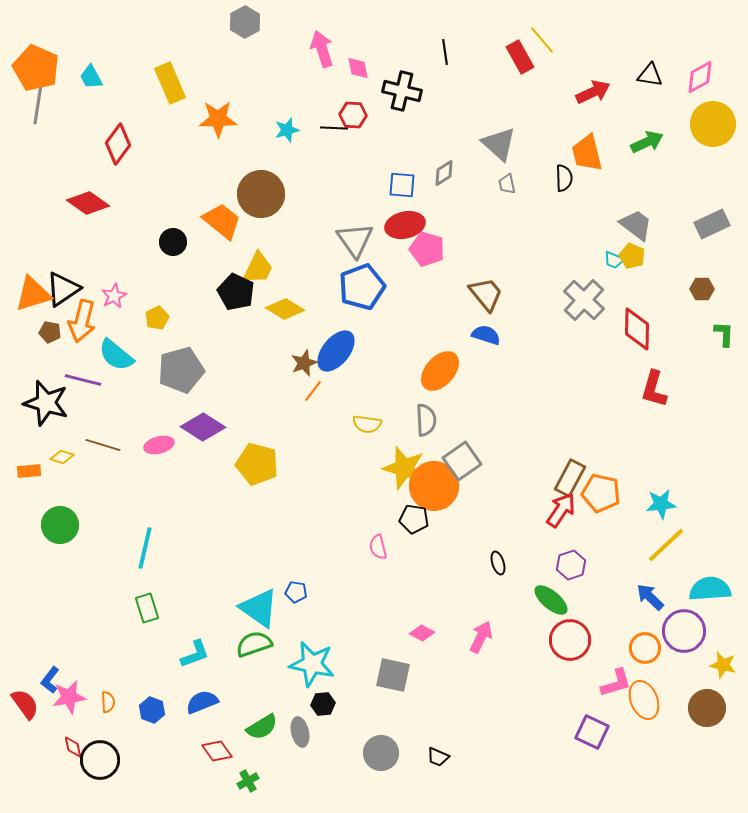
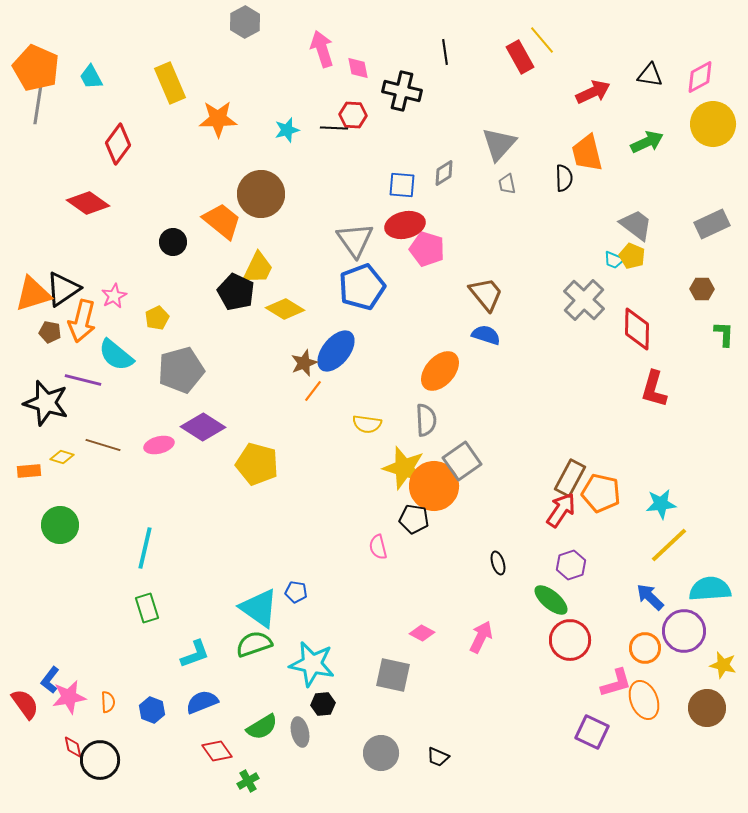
gray triangle at (499, 144): rotated 30 degrees clockwise
yellow line at (666, 545): moved 3 px right
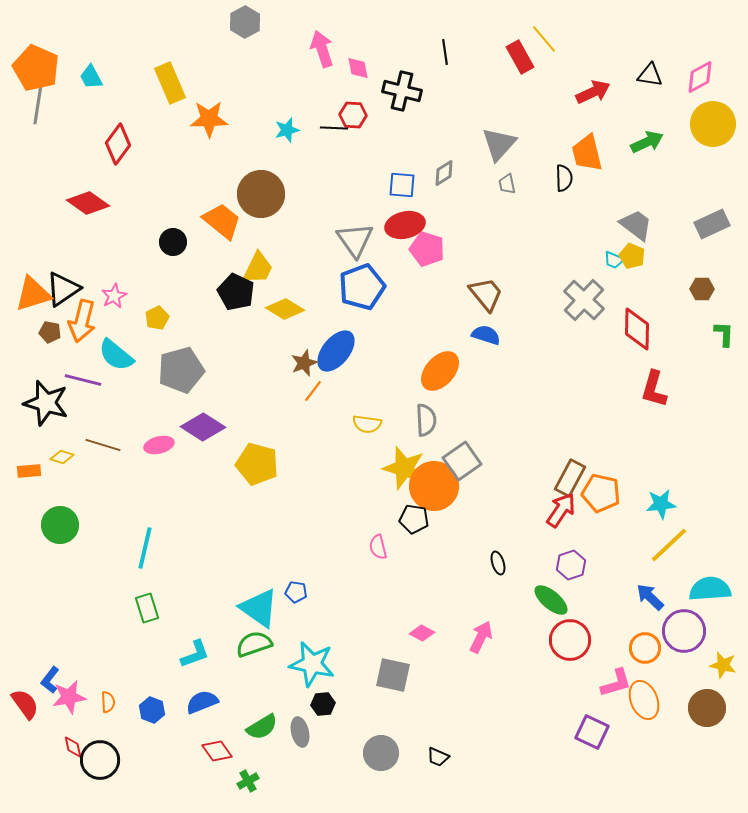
yellow line at (542, 40): moved 2 px right, 1 px up
orange star at (218, 119): moved 9 px left
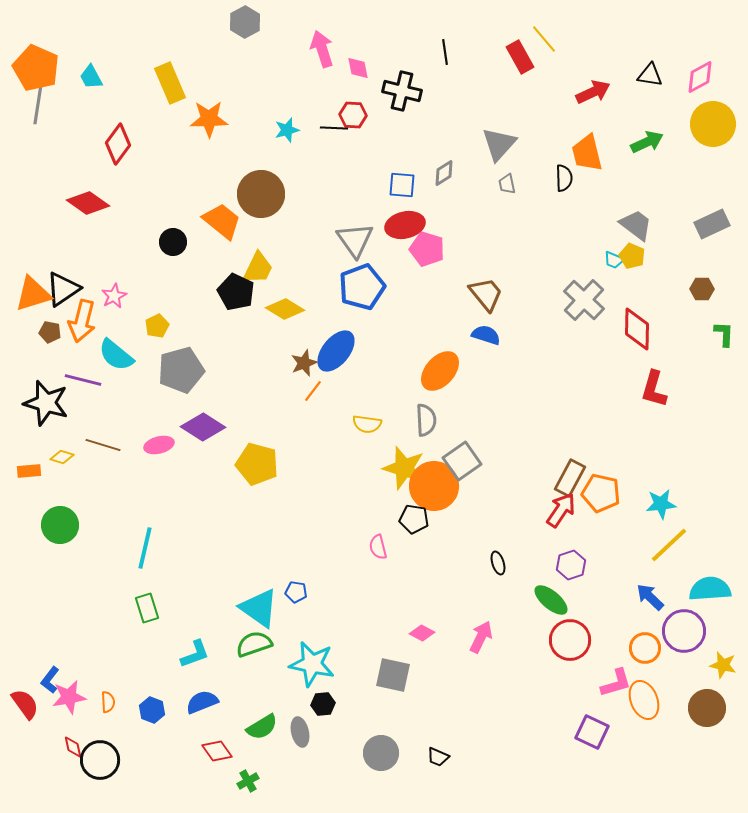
yellow pentagon at (157, 318): moved 8 px down
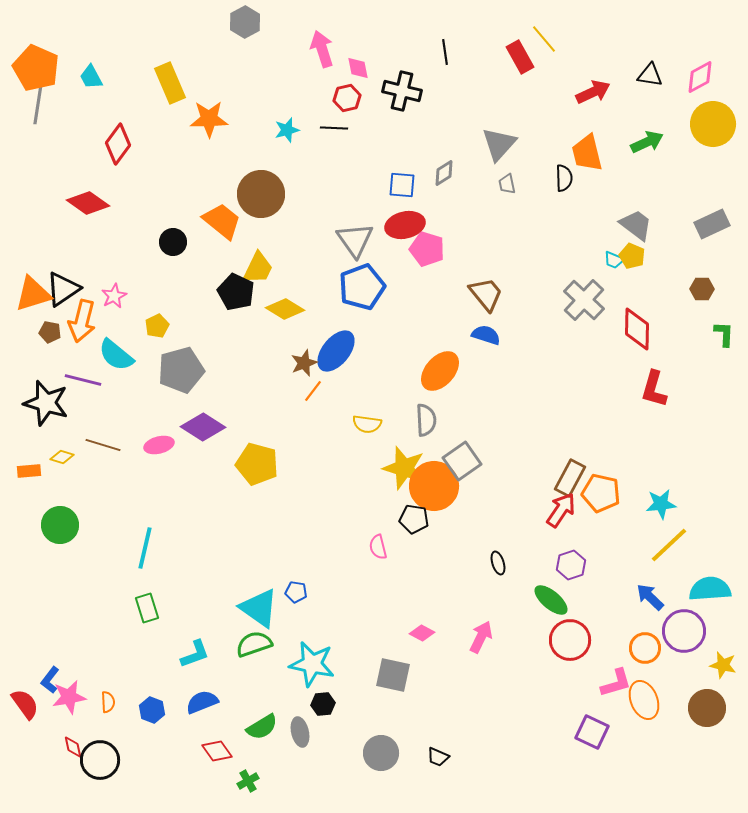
red hexagon at (353, 115): moved 6 px left, 17 px up; rotated 16 degrees counterclockwise
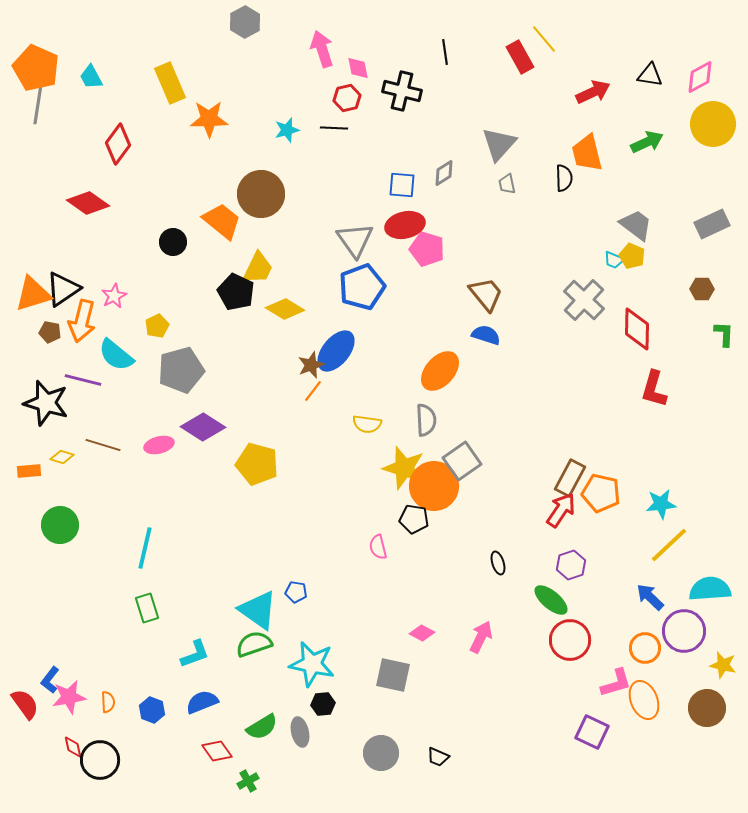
brown star at (304, 363): moved 7 px right, 2 px down
cyan triangle at (259, 608): moved 1 px left, 2 px down
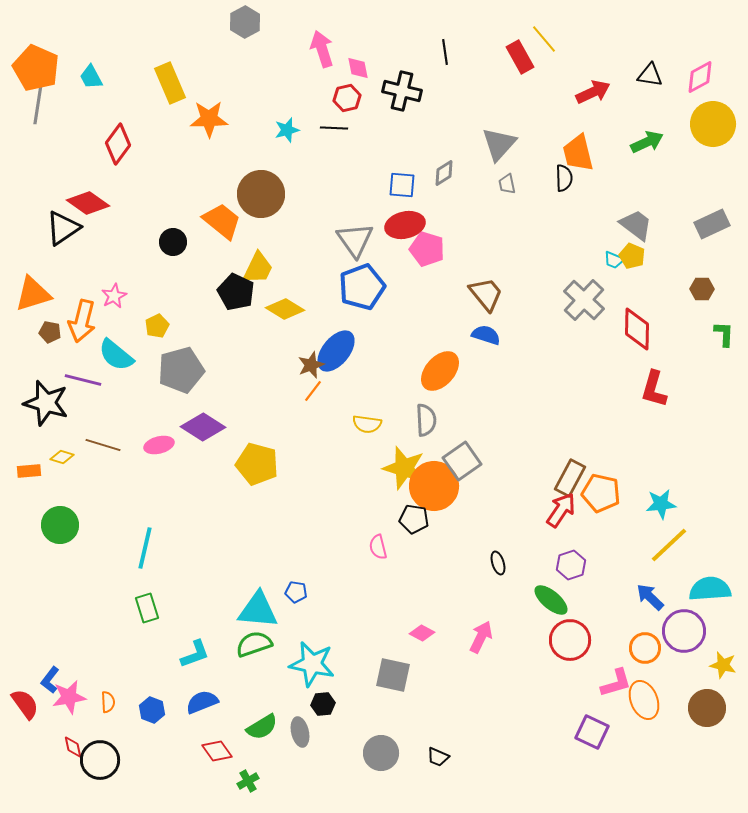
orange trapezoid at (587, 153): moved 9 px left
black triangle at (63, 289): moved 61 px up
cyan triangle at (258, 610): rotated 30 degrees counterclockwise
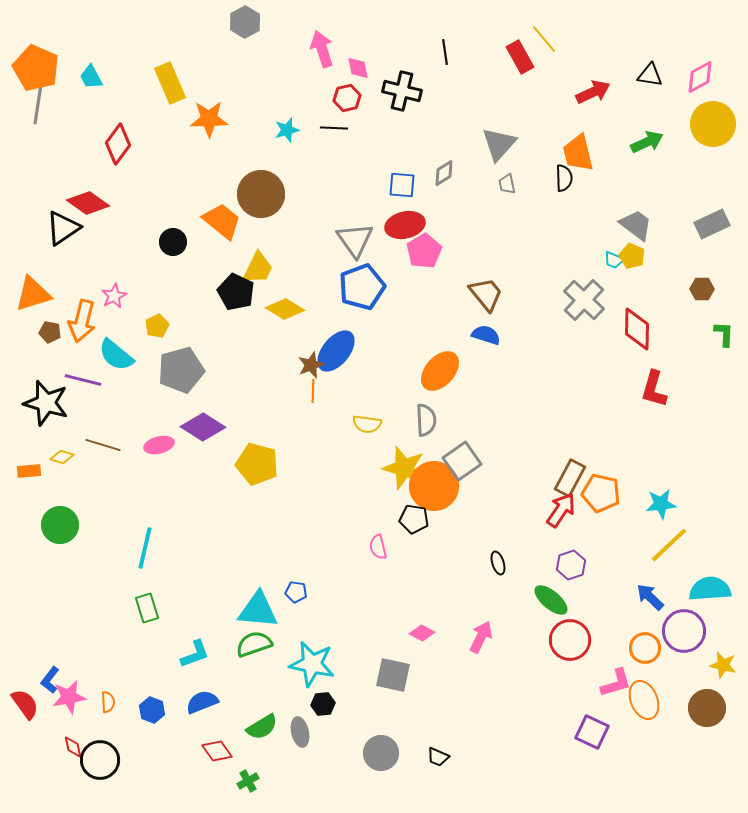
pink pentagon at (427, 249): moved 3 px left, 2 px down; rotated 24 degrees clockwise
orange line at (313, 391): rotated 35 degrees counterclockwise
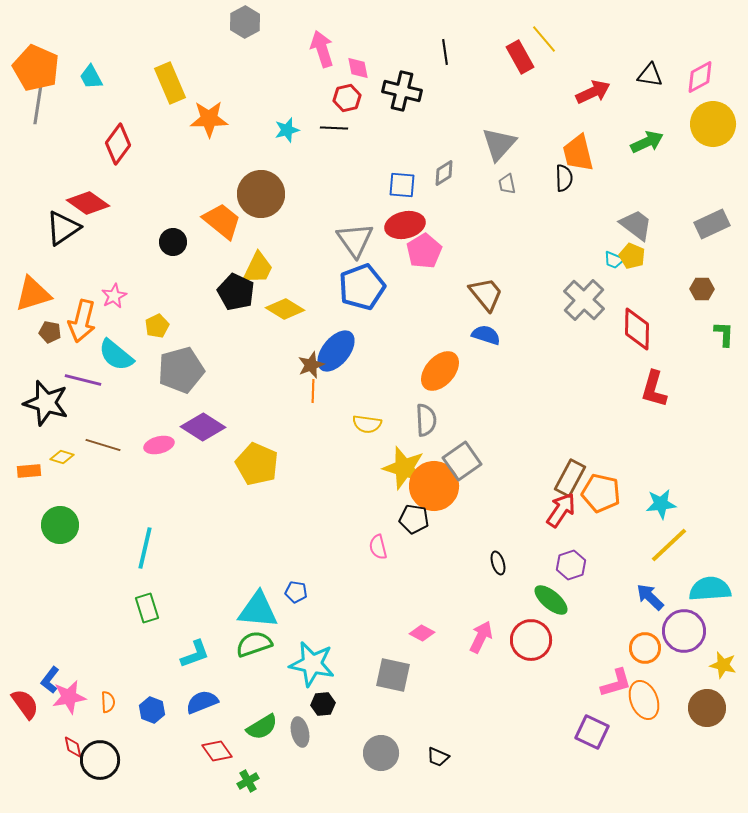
yellow pentagon at (257, 464): rotated 9 degrees clockwise
red circle at (570, 640): moved 39 px left
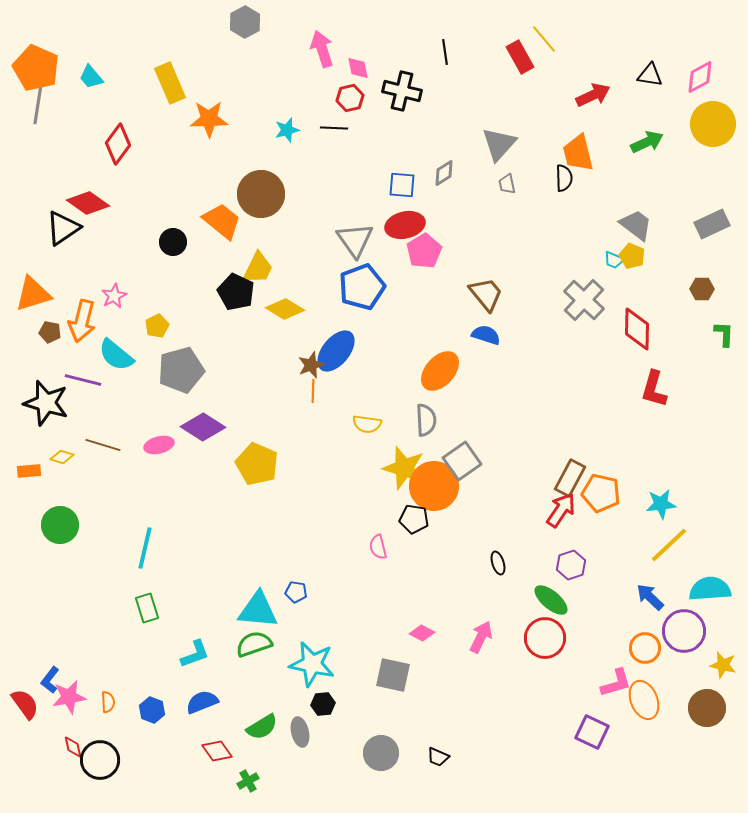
cyan trapezoid at (91, 77): rotated 12 degrees counterclockwise
red arrow at (593, 92): moved 3 px down
red hexagon at (347, 98): moved 3 px right
red circle at (531, 640): moved 14 px right, 2 px up
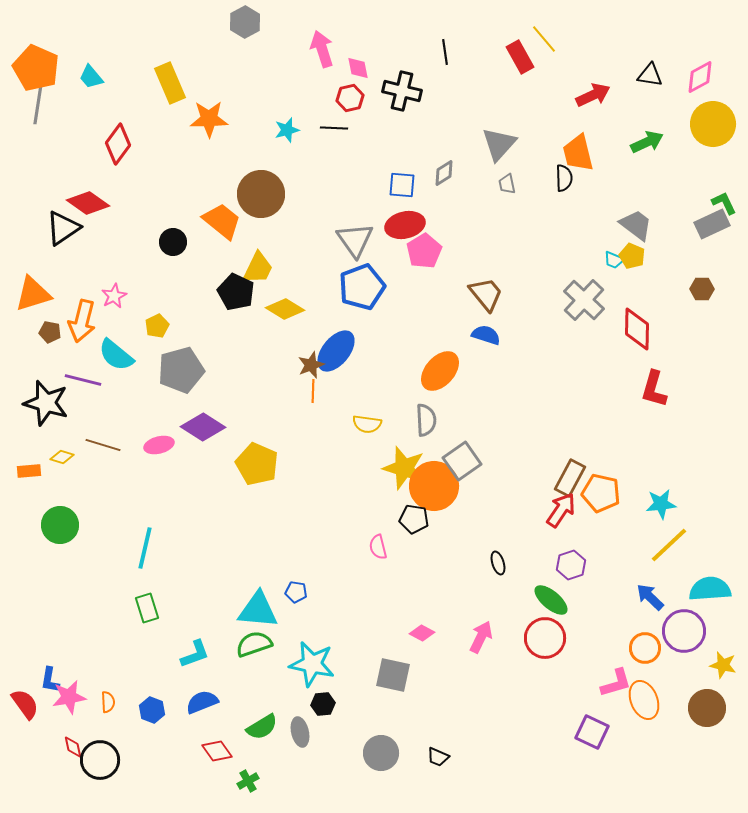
green L-shape at (724, 334): moved 131 px up; rotated 28 degrees counterclockwise
blue L-shape at (50, 680): rotated 28 degrees counterclockwise
